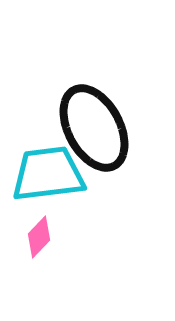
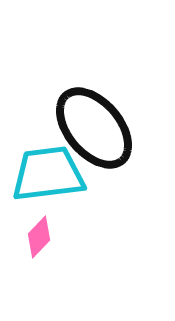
black ellipse: rotated 12 degrees counterclockwise
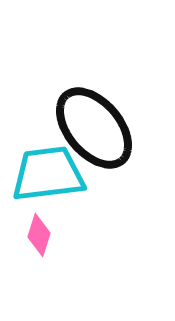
pink diamond: moved 2 px up; rotated 27 degrees counterclockwise
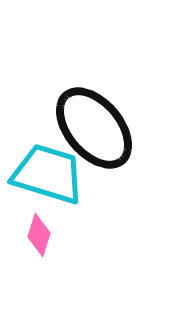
cyan trapezoid: rotated 24 degrees clockwise
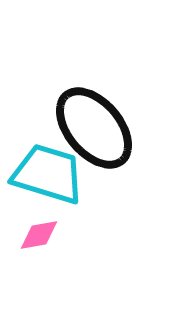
pink diamond: rotated 63 degrees clockwise
